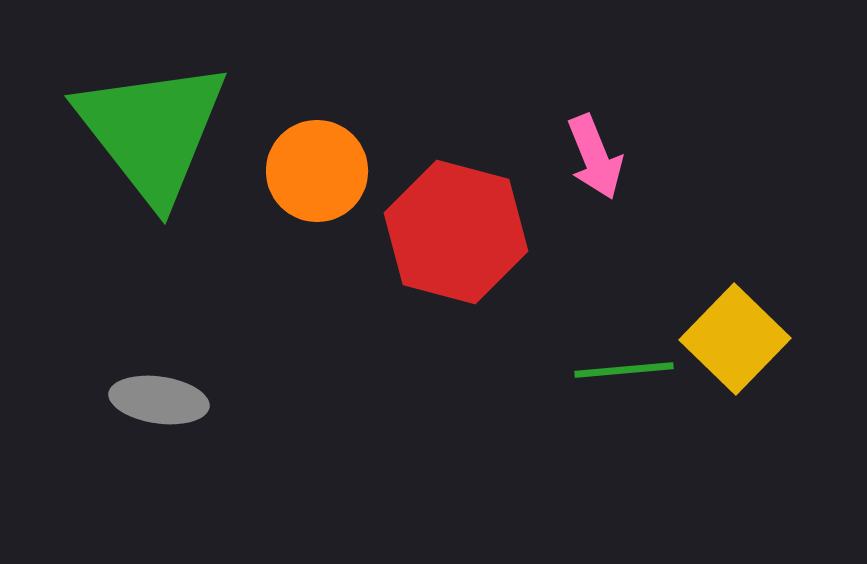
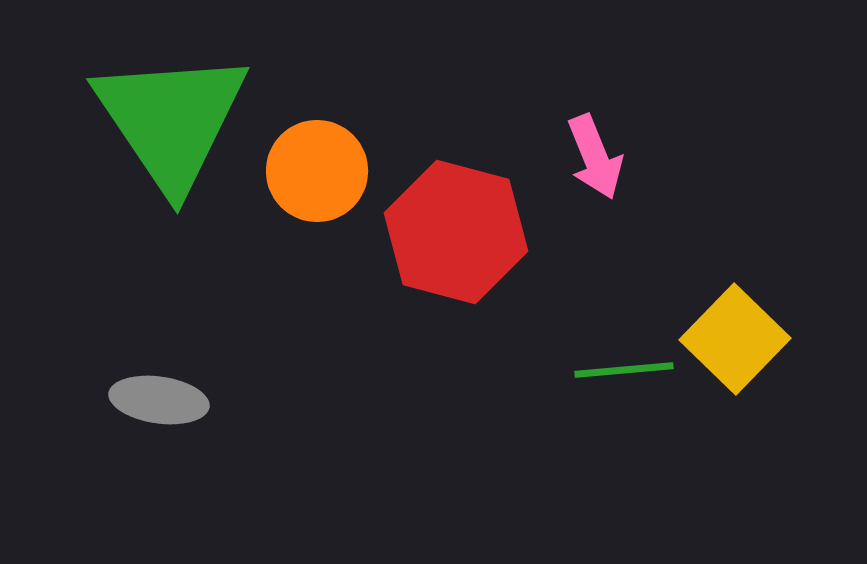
green triangle: moved 19 px right, 11 px up; rotated 4 degrees clockwise
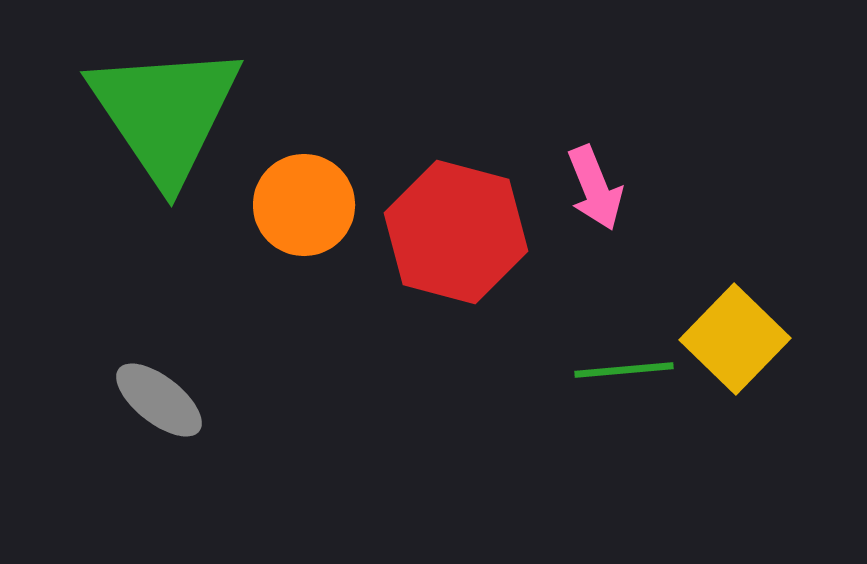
green triangle: moved 6 px left, 7 px up
pink arrow: moved 31 px down
orange circle: moved 13 px left, 34 px down
gray ellipse: rotated 30 degrees clockwise
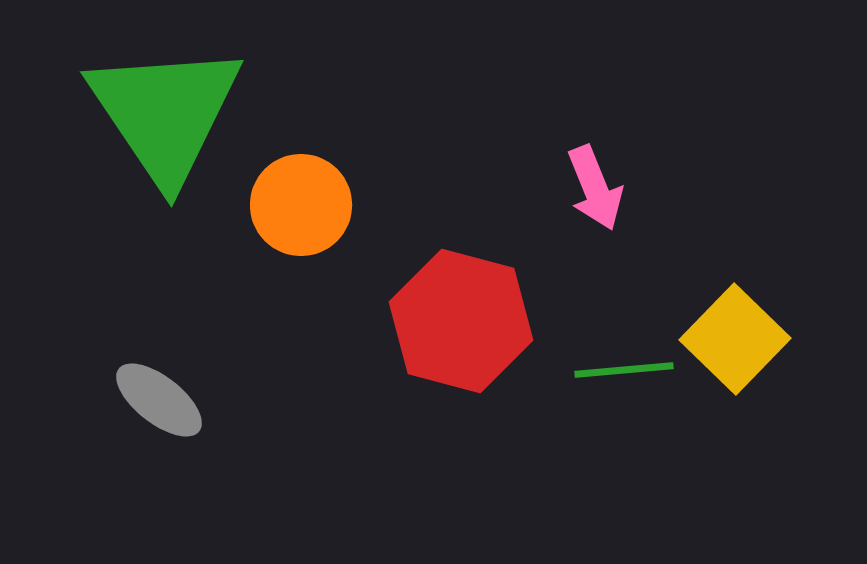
orange circle: moved 3 px left
red hexagon: moved 5 px right, 89 px down
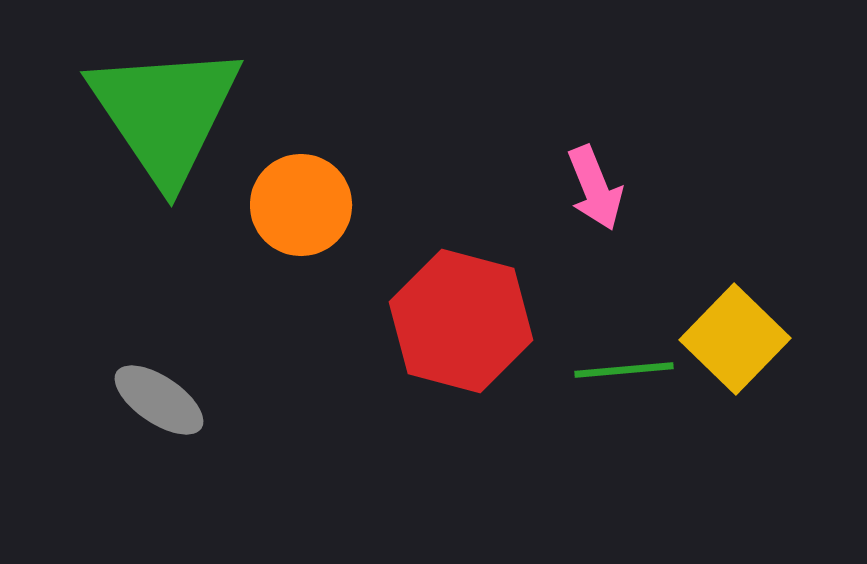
gray ellipse: rotated 4 degrees counterclockwise
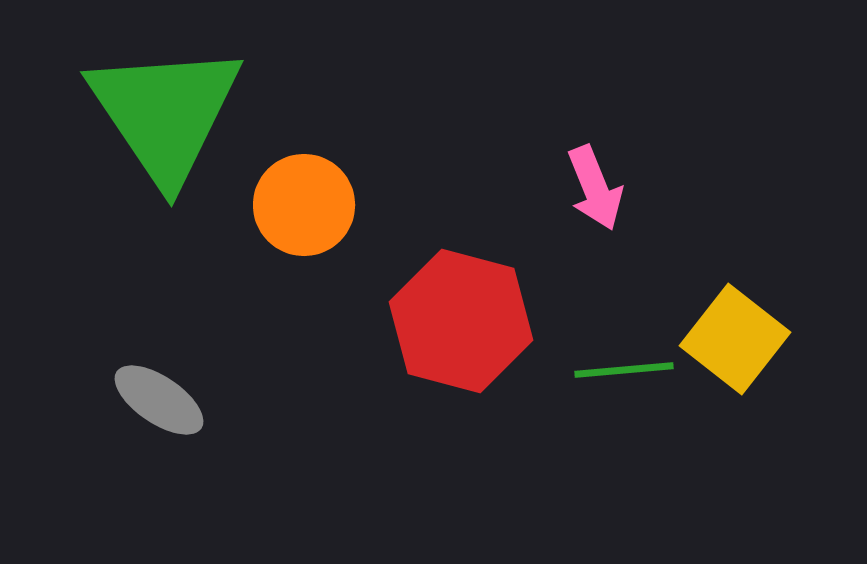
orange circle: moved 3 px right
yellow square: rotated 6 degrees counterclockwise
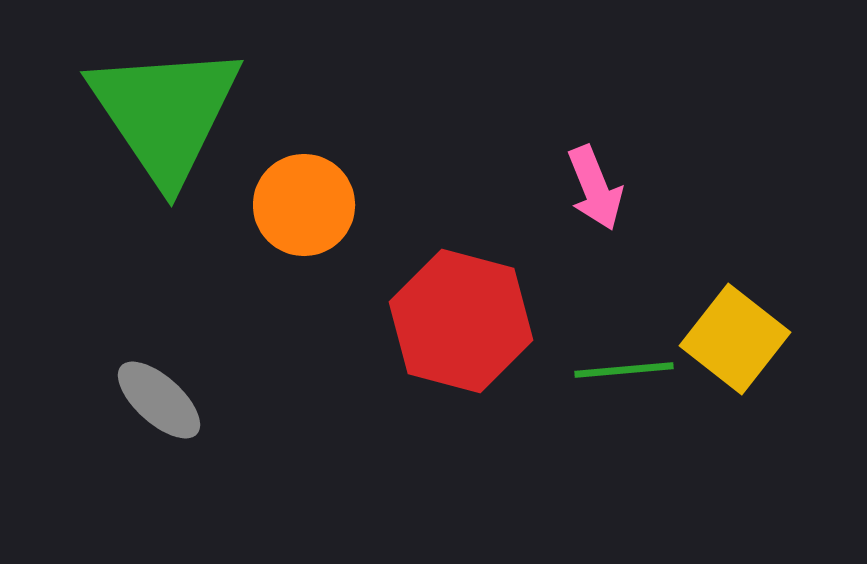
gray ellipse: rotated 8 degrees clockwise
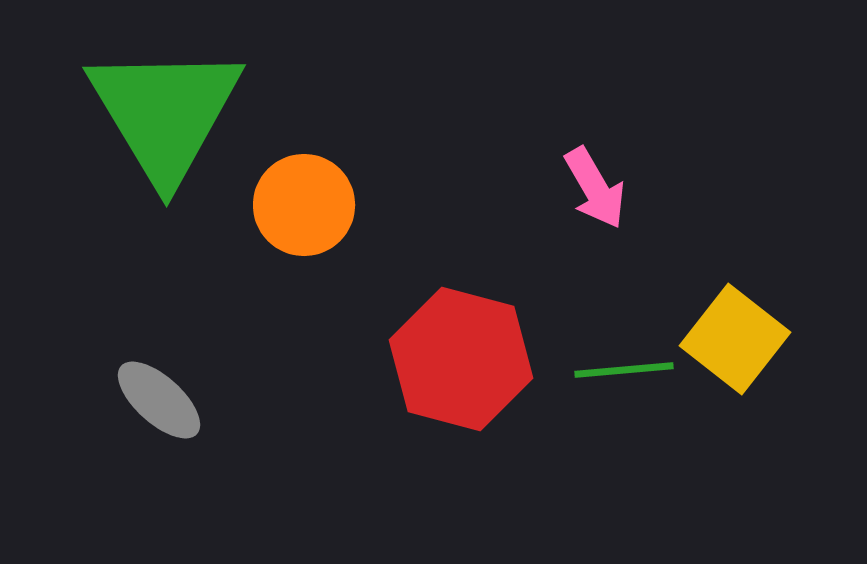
green triangle: rotated 3 degrees clockwise
pink arrow: rotated 8 degrees counterclockwise
red hexagon: moved 38 px down
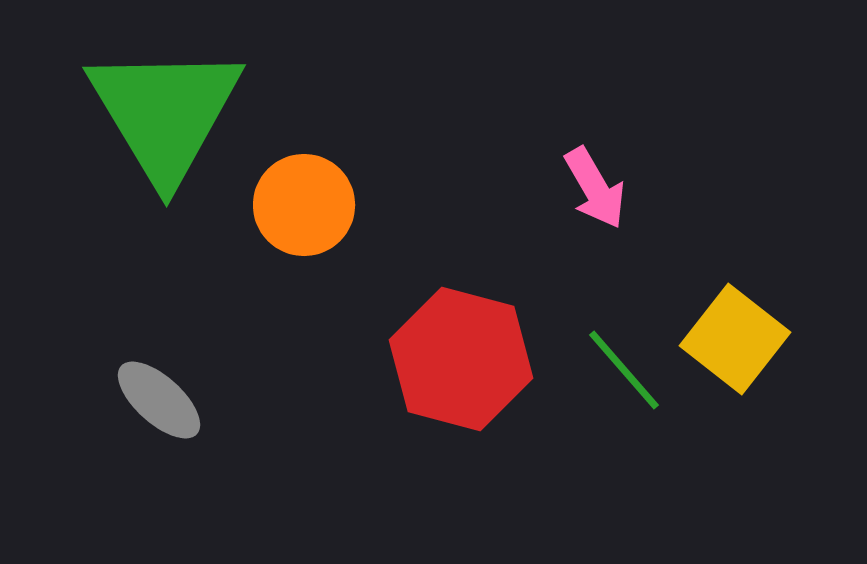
green line: rotated 54 degrees clockwise
